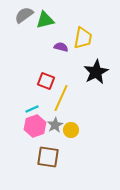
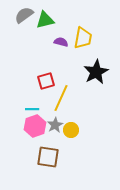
purple semicircle: moved 5 px up
red square: rotated 36 degrees counterclockwise
cyan line: rotated 24 degrees clockwise
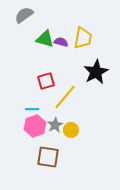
green triangle: moved 19 px down; rotated 30 degrees clockwise
yellow line: moved 4 px right, 1 px up; rotated 16 degrees clockwise
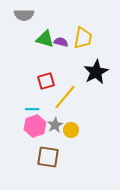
gray semicircle: rotated 144 degrees counterclockwise
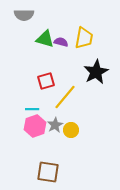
yellow trapezoid: moved 1 px right
brown square: moved 15 px down
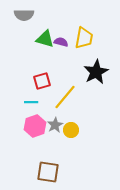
red square: moved 4 px left
cyan line: moved 1 px left, 7 px up
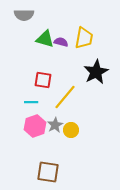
red square: moved 1 px right, 1 px up; rotated 24 degrees clockwise
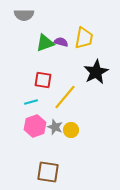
green triangle: moved 4 px down; rotated 36 degrees counterclockwise
cyan line: rotated 16 degrees counterclockwise
gray star: moved 2 px down; rotated 21 degrees counterclockwise
